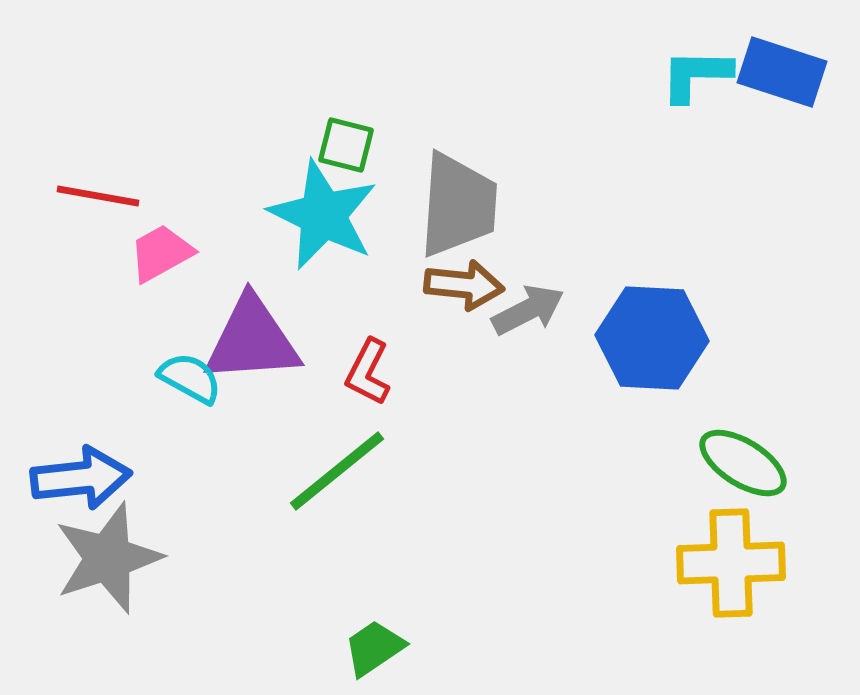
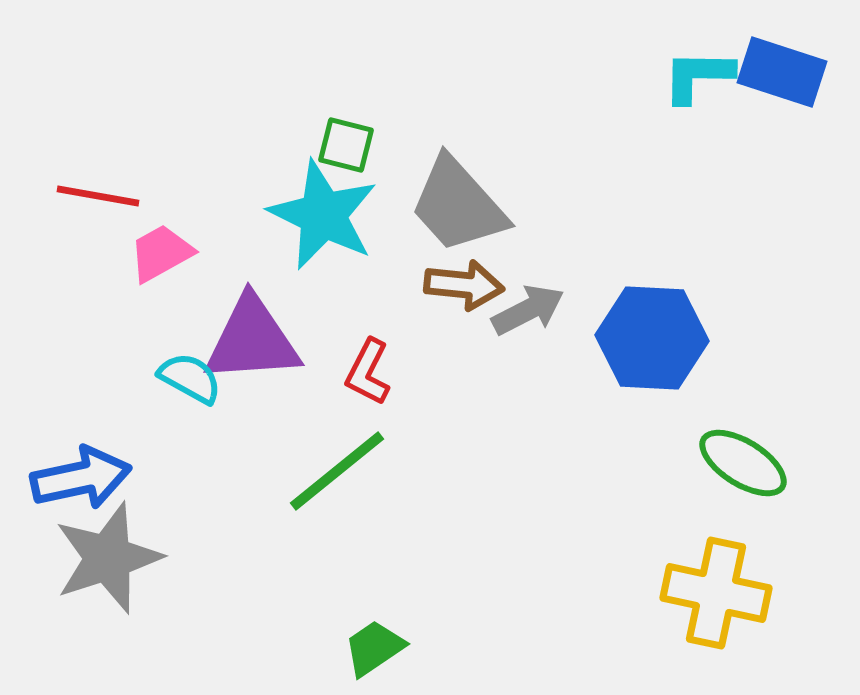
cyan L-shape: moved 2 px right, 1 px down
gray trapezoid: rotated 134 degrees clockwise
blue arrow: rotated 6 degrees counterclockwise
yellow cross: moved 15 px left, 30 px down; rotated 14 degrees clockwise
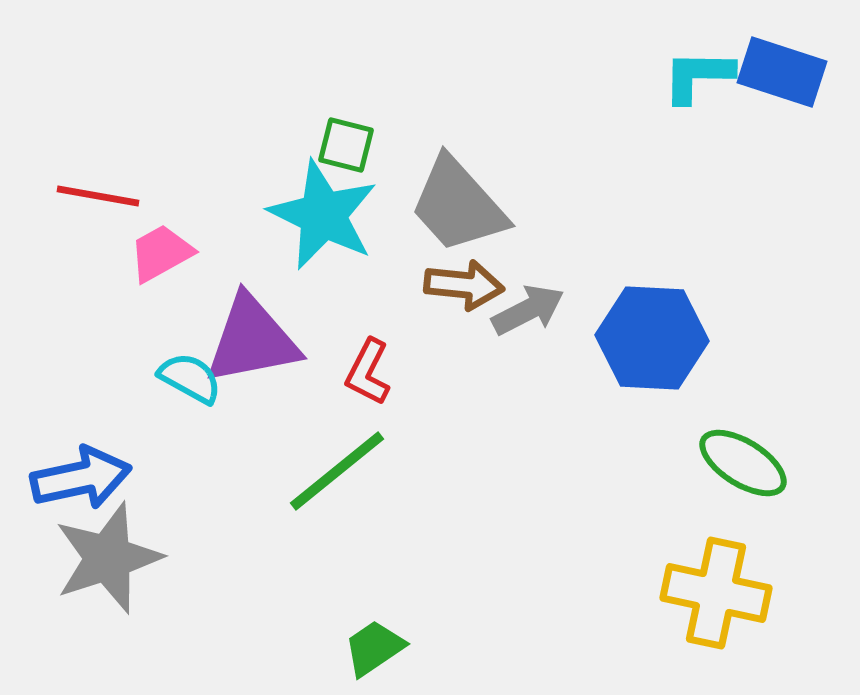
purple triangle: rotated 7 degrees counterclockwise
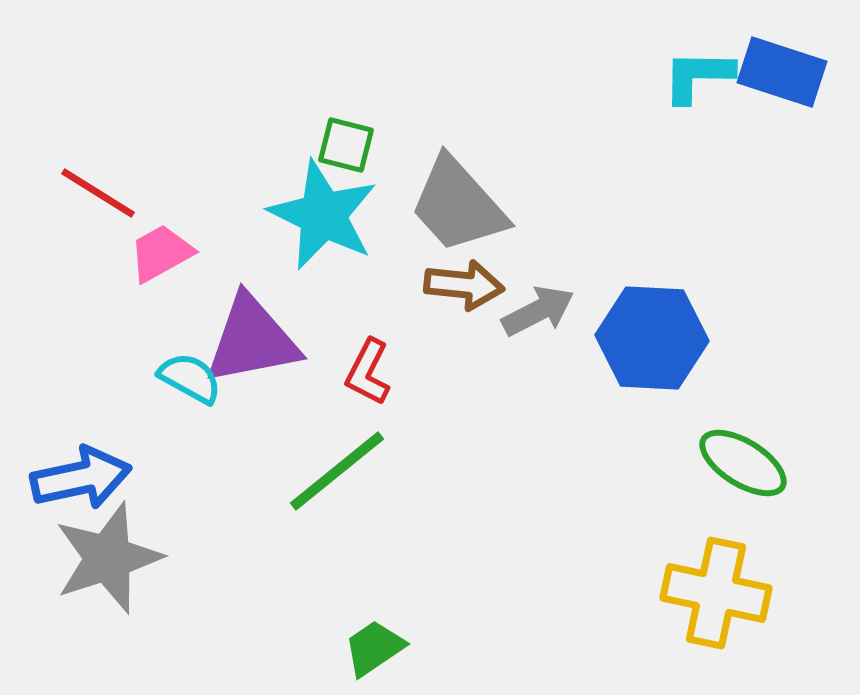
red line: moved 3 px up; rotated 22 degrees clockwise
gray arrow: moved 10 px right, 1 px down
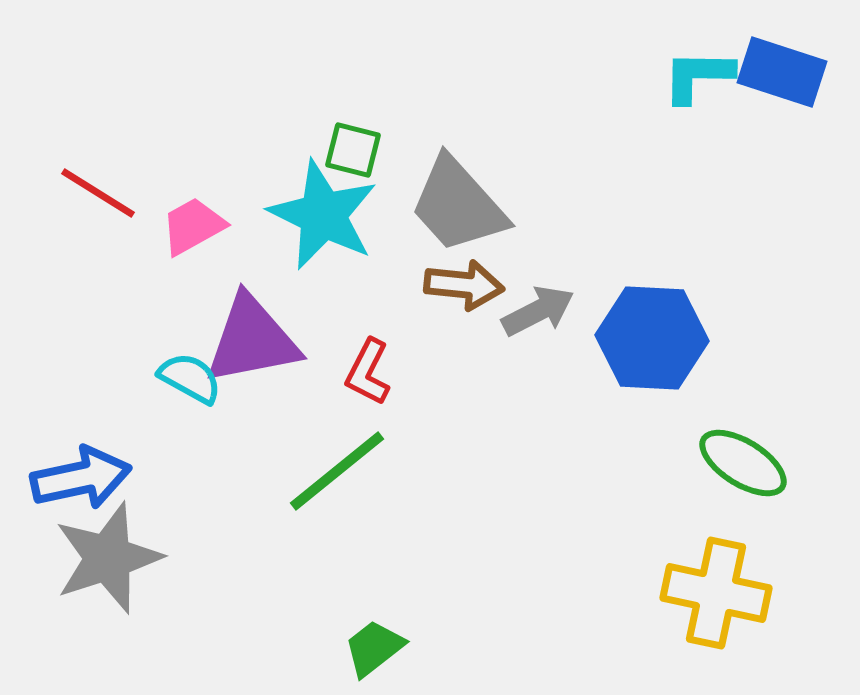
green square: moved 7 px right, 5 px down
pink trapezoid: moved 32 px right, 27 px up
green trapezoid: rotated 4 degrees counterclockwise
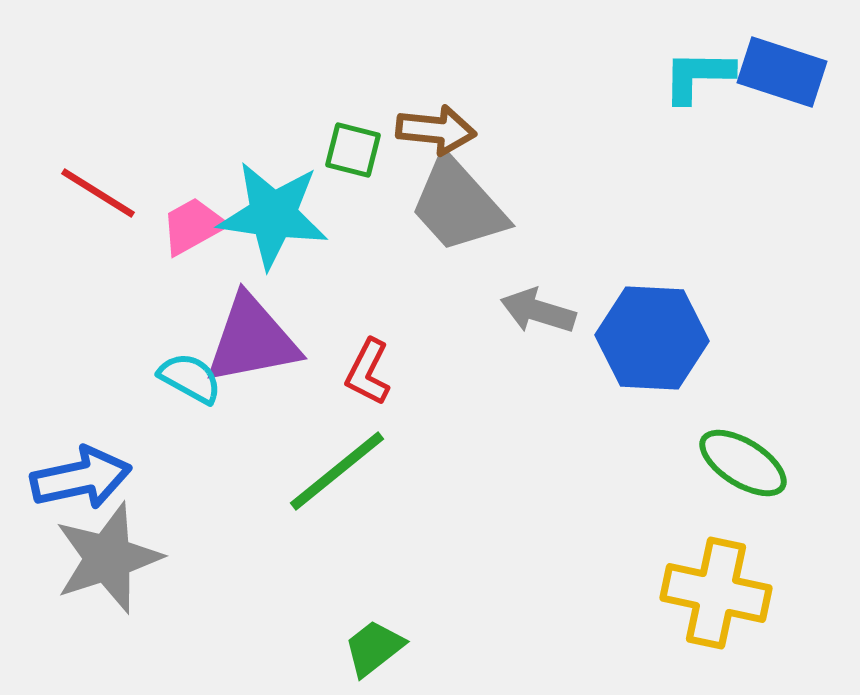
cyan star: moved 50 px left; rotated 18 degrees counterclockwise
brown arrow: moved 28 px left, 155 px up
gray arrow: rotated 136 degrees counterclockwise
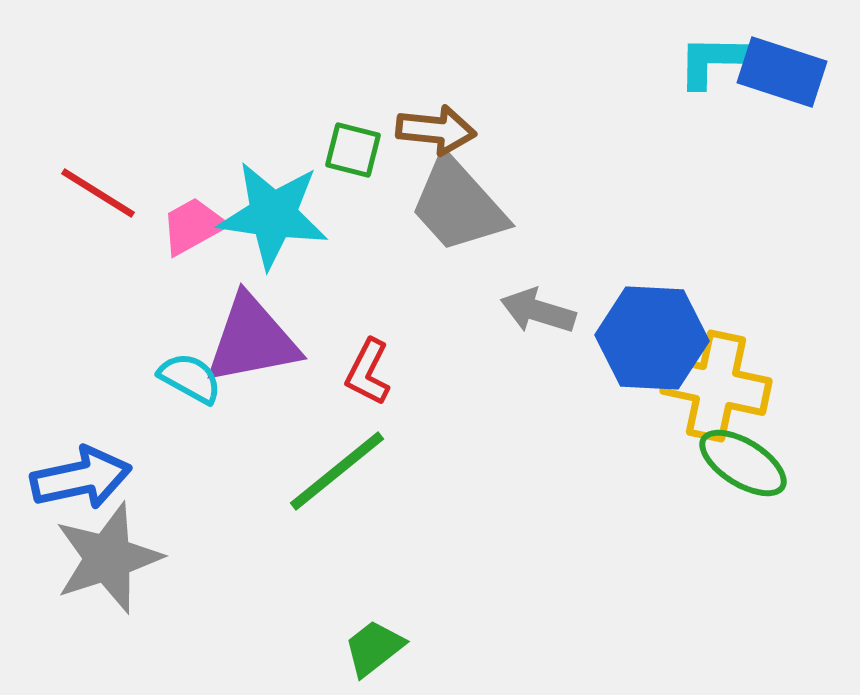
cyan L-shape: moved 15 px right, 15 px up
yellow cross: moved 207 px up
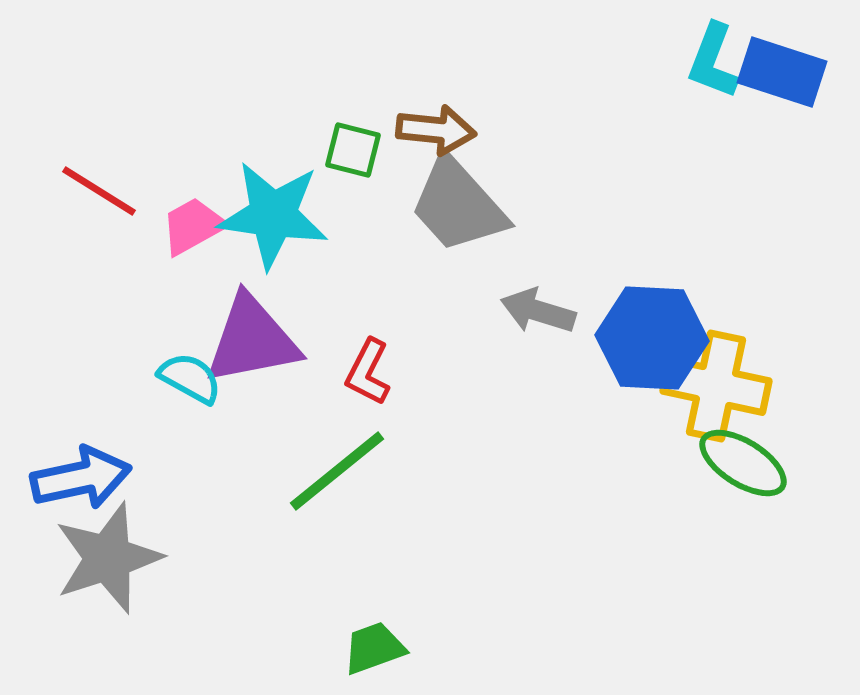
cyan L-shape: rotated 70 degrees counterclockwise
red line: moved 1 px right, 2 px up
green trapezoid: rotated 18 degrees clockwise
